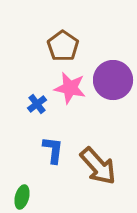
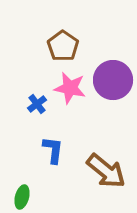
brown arrow: moved 8 px right, 5 px down; rotated 9 degrees counterclockwise
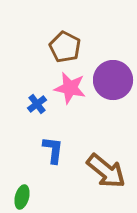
brown pentagon: moved 2 px right, 1 px down; rotated 8 degrees counterclockwise
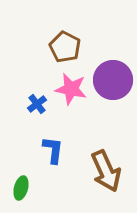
pink star: moved 1 px right, 1 px down
brown arrow: rotated 27 degrees clockwise
green ellipse: moved 1 px left, 9 px up
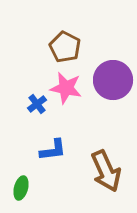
pink star: moved 5 px left, 1 px up
blue L-shape: rotated 76 degrees clockwise
